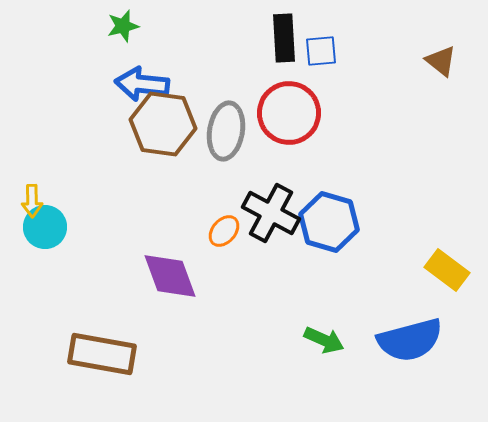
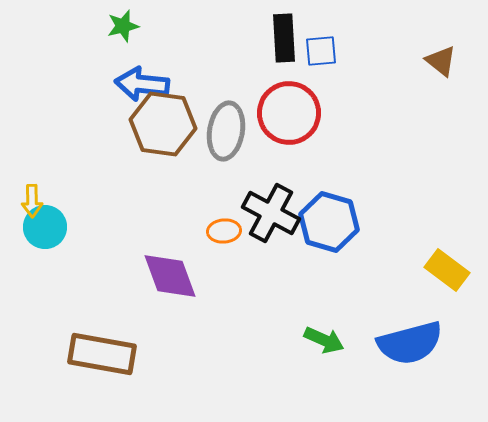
orange ellipse: rotated 44 degrees clockwise
blue semicircle: moved 3 px down
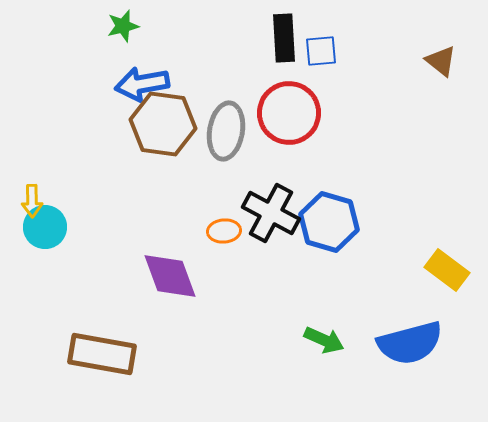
blue arrow: rotated 16 degrees counterclockwise
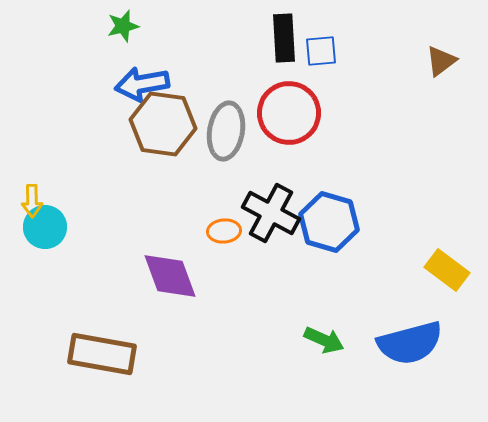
brown triangle: rotated 44 degrees clockwise
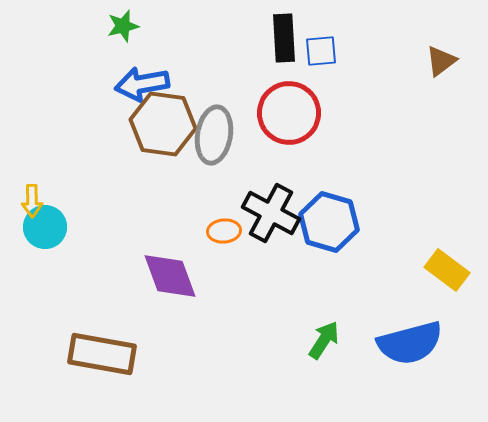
gray ellipse: moved 12 px left, 4 px down
green arrow: rotated 81 degrees counterclockwise
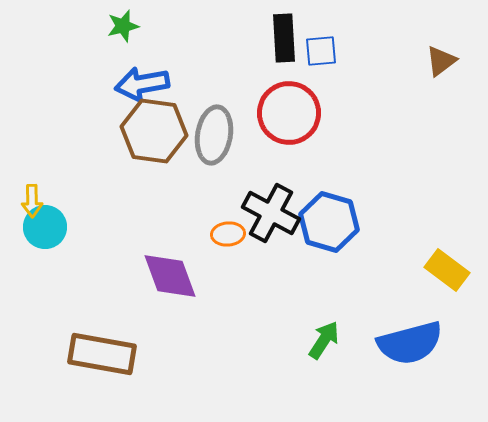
brown hexagon: moved 9 px left, 7 px down
orange ellipse: moved 4 px right, 3 px down
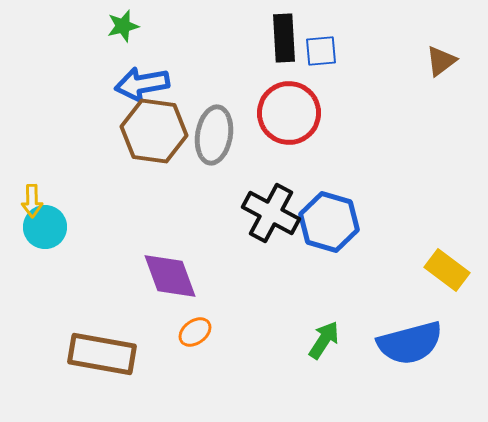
orange ellipse: moved 33 px left, 98 px down; rotated 32 degrees counterclockwise
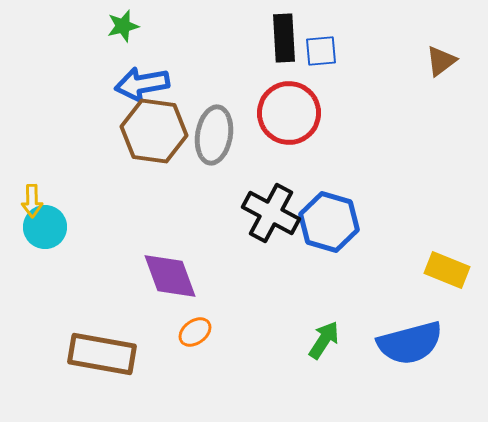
yellow rectangle: rotated 15 degrees counterclockwise
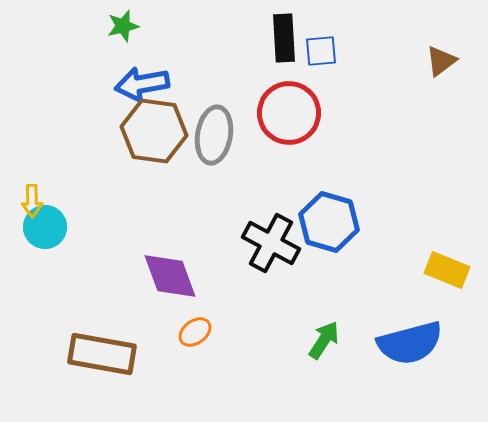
black cross: moved 30 px down
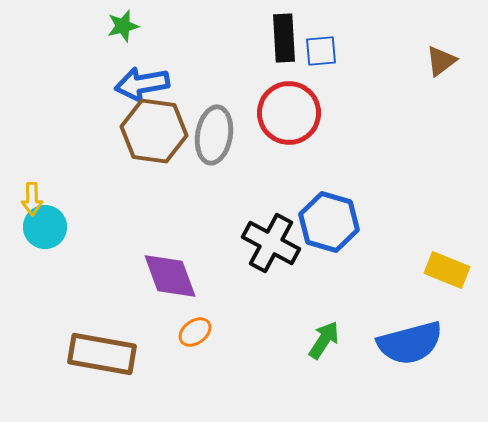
yellow arrow: moved 2 px up
